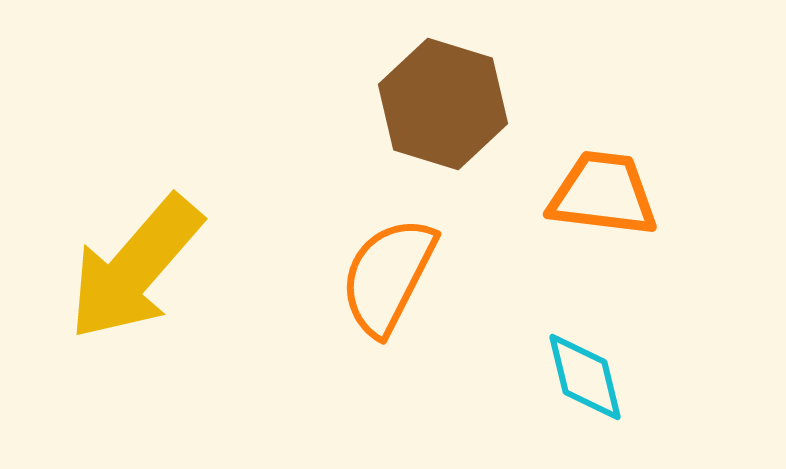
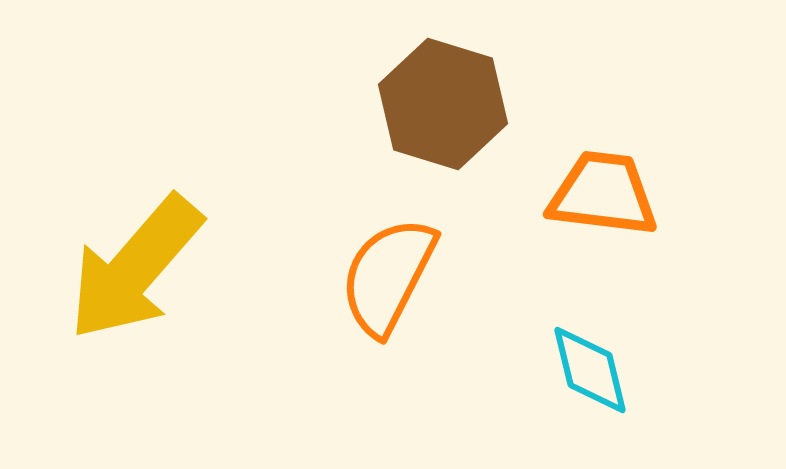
cyan diamond: moved 5 px right, 7 px up
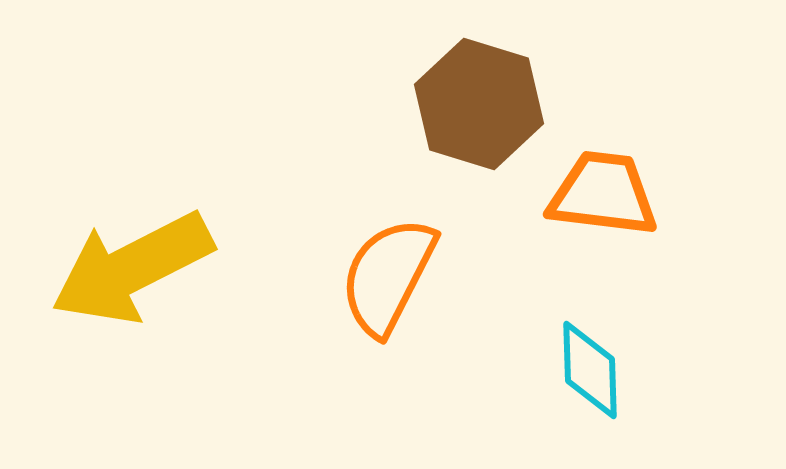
brown hexagon: moved 36 px right
yellow arrow: moved 3 px left; rotated 22 degrees clockwise
cyan diamond: rotated 12 degrees clockwise
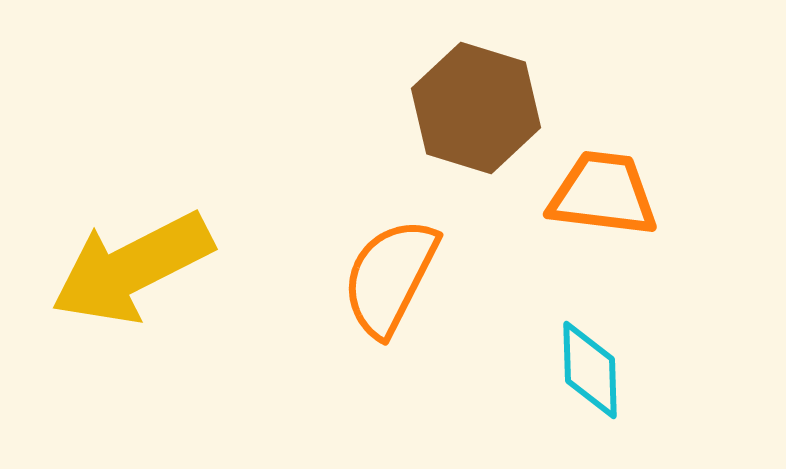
brown hexagon: moved 3 px left, 4 px down
orange semicircle: moved 2 px right, 1 px down
